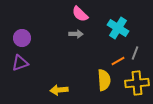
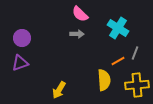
gray arrow: moved 1 px right
yellow cross: moved 2 px down
yellow arrow: rotated 54 degrees counterclockwise
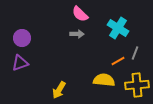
yellow semicircle: rotated 80 degrees counterclockwise
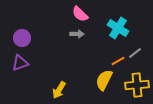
gray line: rotated 32 degrees clockwise
yellow semicircle: rotated 70 degrees counterclockwise
